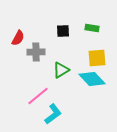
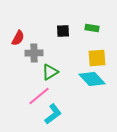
gray cross: moved 2 px left, 1 px down
green triangle: moved 11 px left, 2 px down
pink line: moved 1 px right
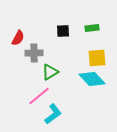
green rectangle: rotated 16 degrees counterclockwise
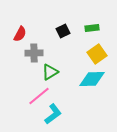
black square: rotated 24 degrees counterclockwise
red semicircle: moved 2 px right, 4 px up
yellow square: moved 4 px up; rotated 30 degrees counterclockwise
cyan diamond: rotated 48 degrees counterclockwise
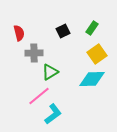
green rectangle: rotated 48 degrees counterclockwise
red semicircle: moved 1 px left, 1 px up; rotated 42 degrees counterclockwise
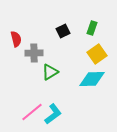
green rectangle: rotated 16 degrees counterclockwise
red semicircle: moved 3 px left, 6 px down
pink line: moved 7 px left, 16 px down
